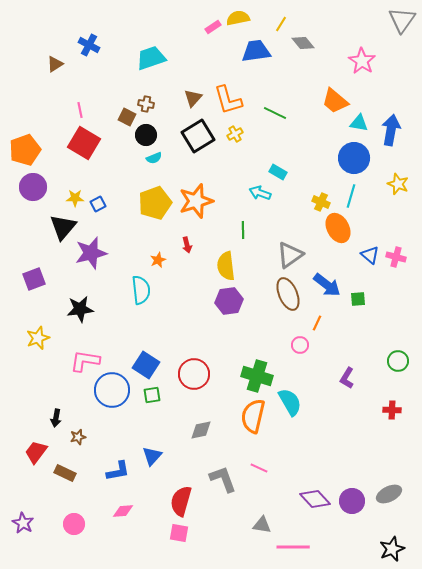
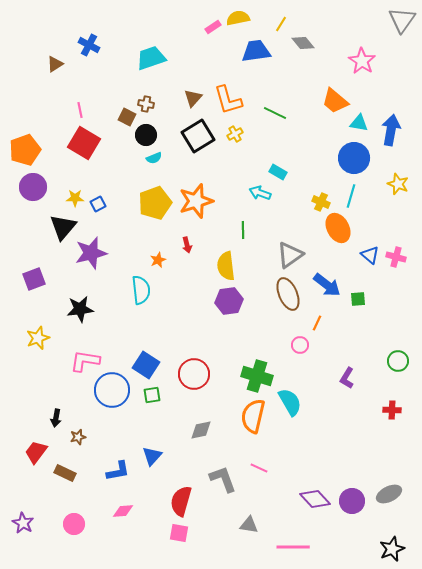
gray triangle at (262, 525): moved 13 px left
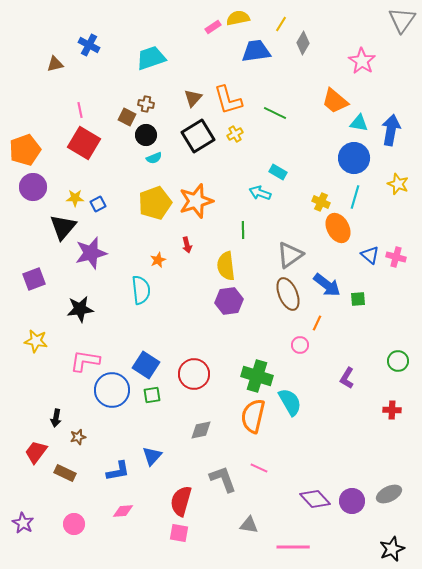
gray diamond at (303, 43): rotated 70 degrees clockwise
brown triangle at (55, 64): rotated 18 degrees clockwise
cyan line at (351, 196): moved 4 px right, 1 px down
yellow star at (38, 338): moved 2 px left, 3 px down; rotated 30 degrees clockwise
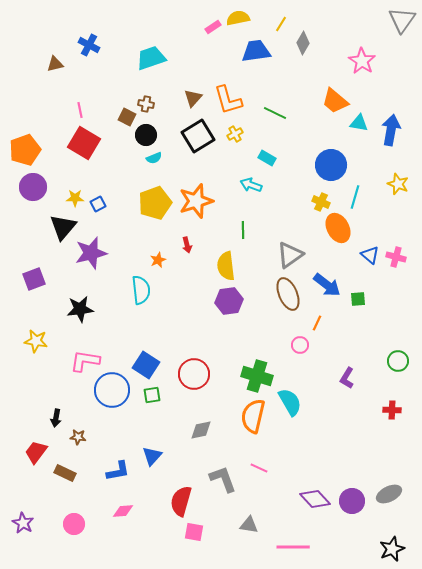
blue circle at (354, 158): moved 23 px left, 7 px down
cyan rectangle at (278, 172): moved 11 px left, 14 px up
cyan arrow at (260, 193): moved 9 px left, 8 px up
brown star at (78, 437): rotated 21 degrees clockwise
pink square at (179, 533): moved 15 px right, 1 px up
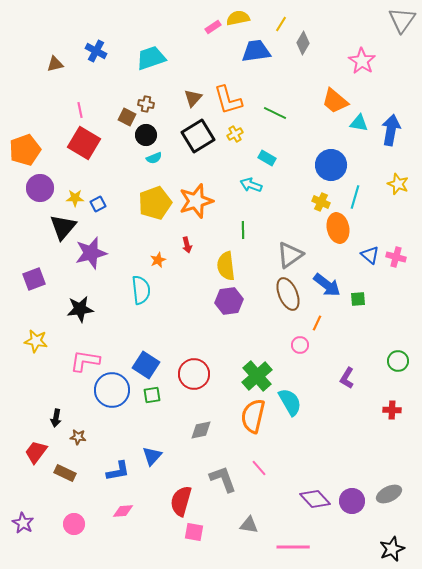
blue cross at (89, 45): moved 7 px right, 6 px down
purple circle at (33, 187): moved 7 px right, 1 px down
orange ellipse at (338, 228): rotated 16 degrees clockwise
green cross at (257, 376): rotated 32 degrees clockwise
pink line at (259, 468): rotated 24 degrees clockwise
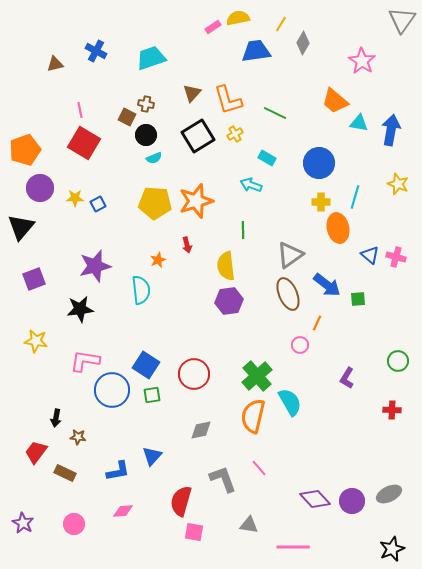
brown triangle at (193, 98): moved 1 px left, 5 px up
blue circle at (331, 165): moved 12 px left, 2 px up
yellow cross at (321, 202): rotated 24 degrees counterclockwise
yellow pentagon at (155, 203): rotated 24 degrees clockwise
black triangle at (63, 227): moved 42 px left
purple star at (91, 253): moved 4 px right, 13 px down
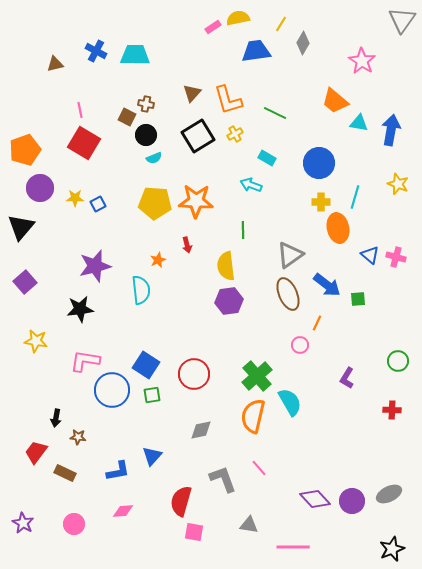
cyan trapezoid at (151, 58): moved 16 px left, 3 px up; rotated 20 degrees clockwise
orange star at (196, 201): rotated 20 degrees clockwise
purple square at (34, 279): moved 9 px left, 3 px down; rotated 20 degrees counterclockwise
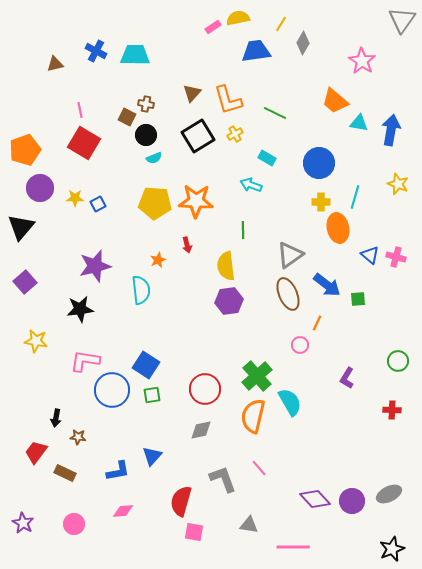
red circle at (194, 374): moved 11 px right, 15 px down
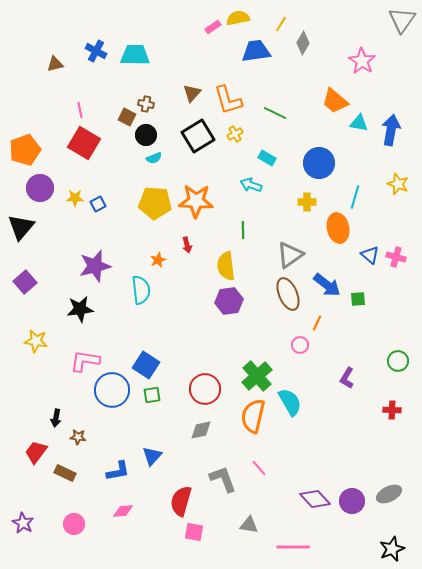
yellow cross at (321, 202): moved 14 px left
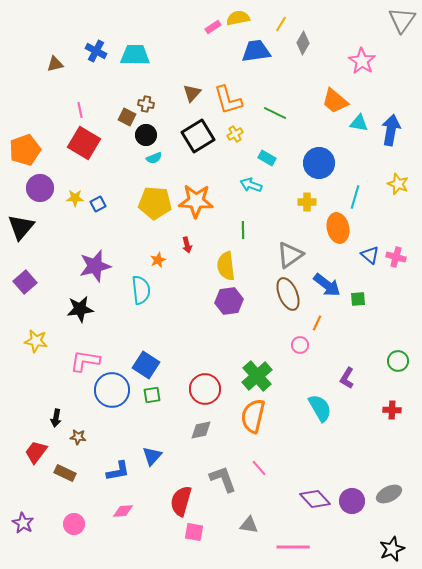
cyan semicircle at (290, 402): moved 30 px right, 6 px down
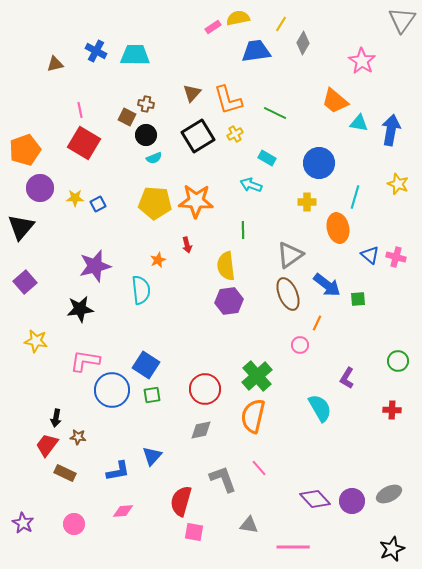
red trapezoid at (36, 452): moved 11 px right, 7 px up
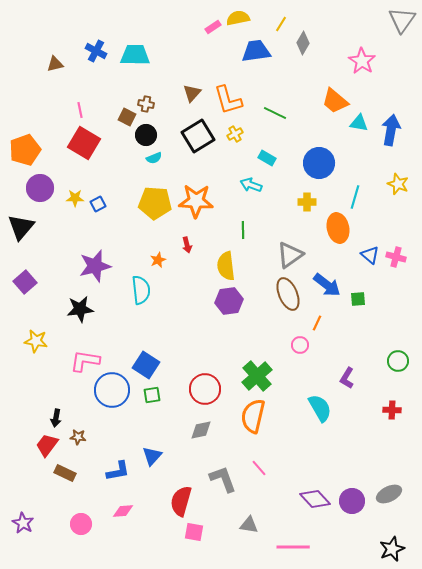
pink circle at (74, 524): moved 7 px right
